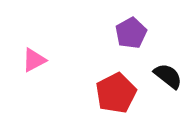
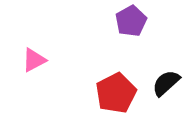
purple pentagon: moved 12 px up
black semicircle: moved 2 px left, 7 px down; rotated 80 degrees counterclockwise
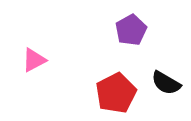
purple pentagon: moved 9 px down
black semicircle: rotated 108 degrees counterclockwise
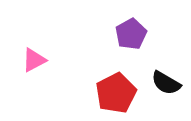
purple pentagon: moved 4 px down
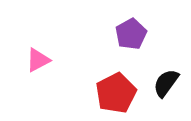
pink triangle: moved 4 px right
black semicircle: rotated 96 degrees clockwise
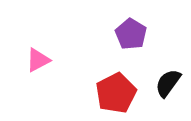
purple pentagon: rotated 12 degrees counterclockwise
black semicircle: moved 2 px right
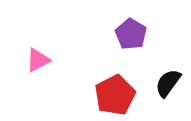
red pentagon: moved 1 px left, 2 px down
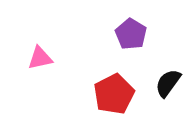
pink triangle: moved 2 px right, 2 px up; rotated 16 degrees clockwise
red pentagon: moved 1 px left, 1 px up
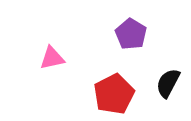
pink triangle: moved 12 px right
black semicircle: rotated 8 degrees counterclockwise
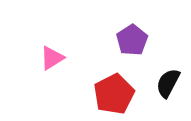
purple pentagon: moved 1 px right, 6 px down; rotated 8 degrees clockwise
pink triangle: rotated 20 degrees counterclockwise
